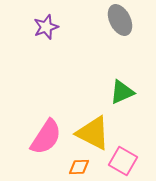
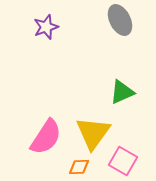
yellow triangle: rotated 39 degrees clockwise
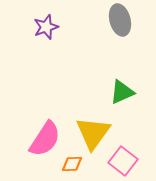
gray ellipse: rotated 12 degrees clockwise
pink semicircle: moved 1 px left, 2 px down
pink square: rotated 8 degrees clockwise
orange diamond: moved 7 px left, 3 px up
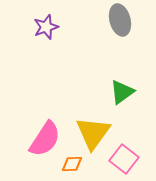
green triangle: rotated 12 degrees counterclockwise
pink square: moved 1 px right, 2 px up
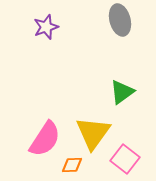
pink square: moved 1 px right
orange diamond: moved 1 px down
